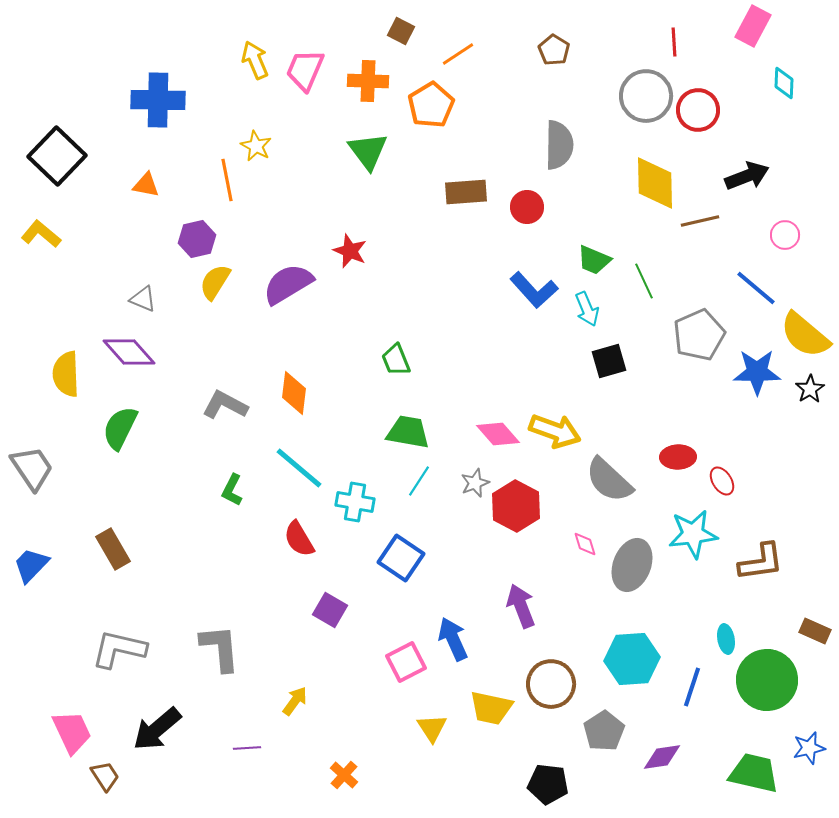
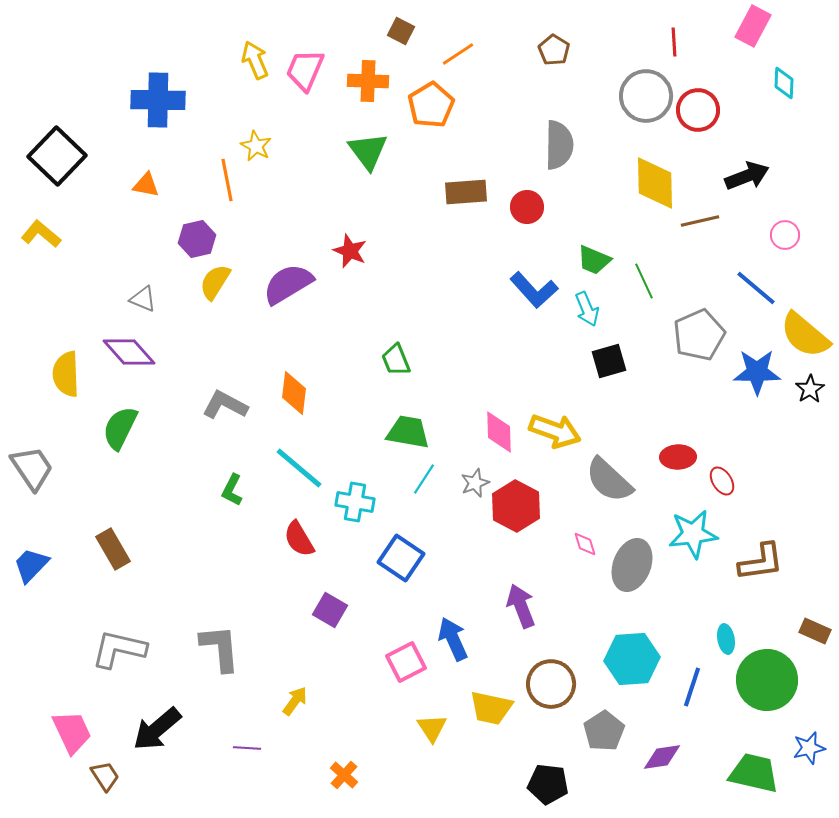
pink diamond at (498, 434): moved 1 px right, 2 px up; rotated 39 degrees clockwise
cyan line at (419, 481): moved 5 px right, 2 px up
purple line at (247, 748): rotated 8 degrees clockwise
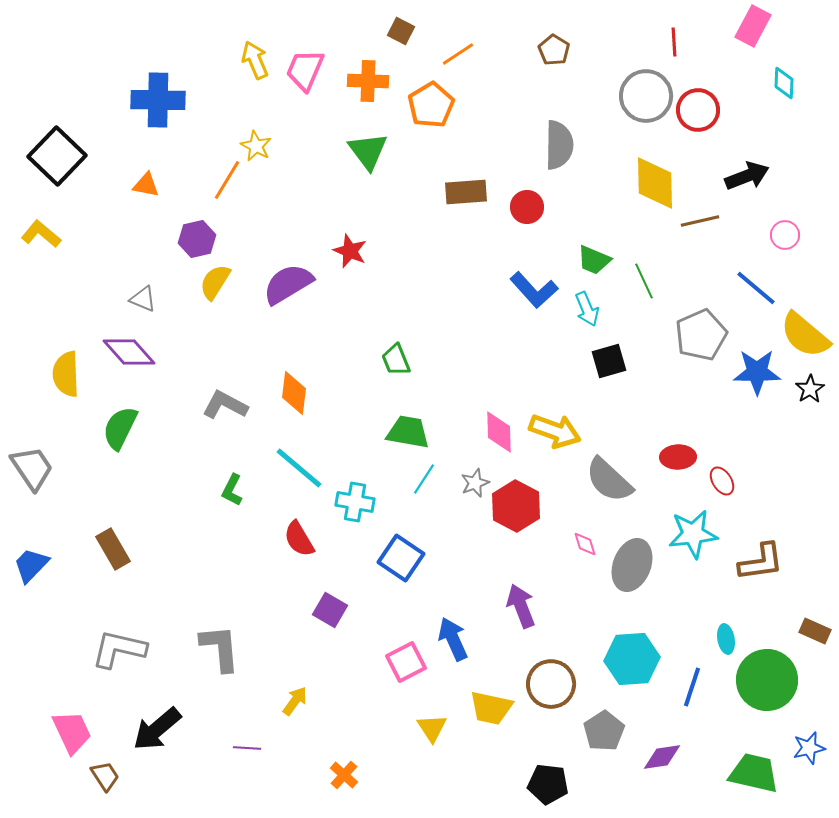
orange line at (227, 180): rotated 42 degrees clockwise
gray pentagon at (699, 335): moved 2 px right
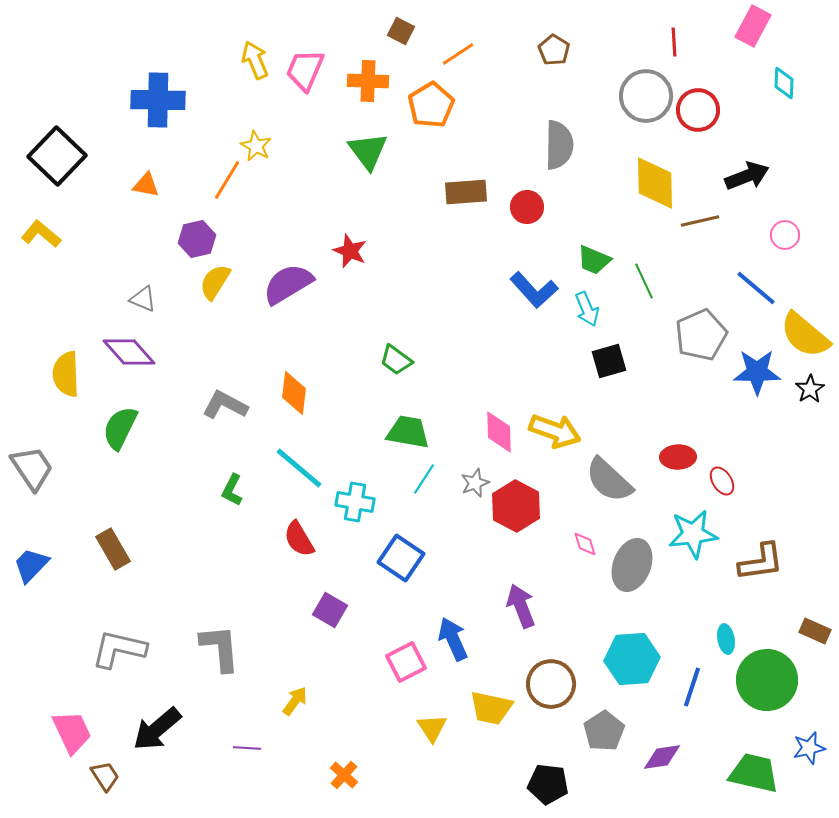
green trapezoid at (396, 360): rotated 32 degrees counterclockwise
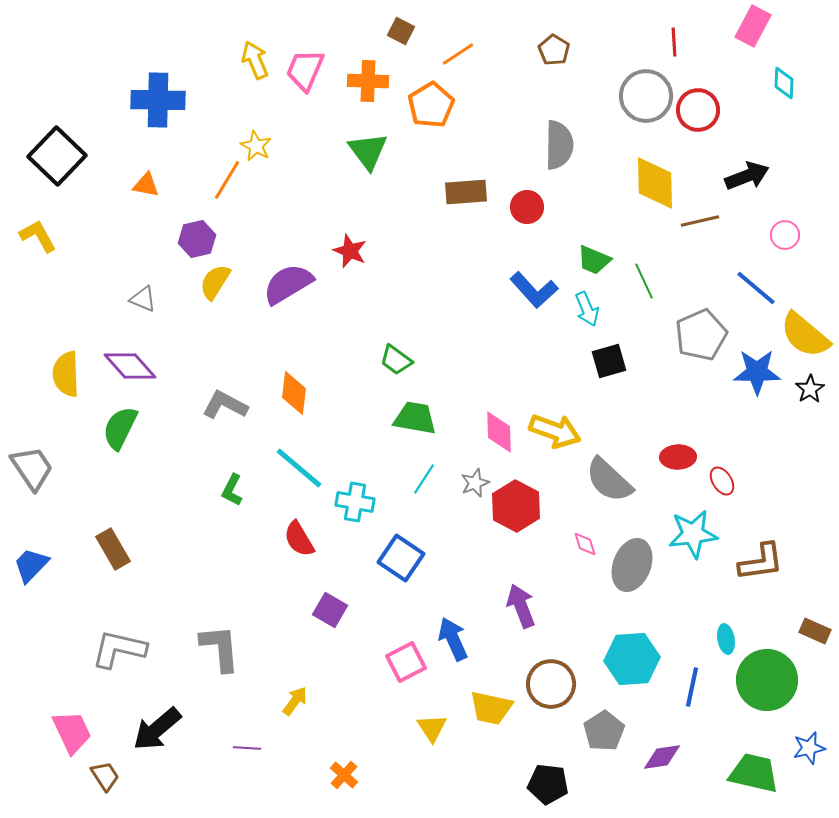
yellow L-shape at (41, 234): moved 3 px left, 2 px down; rotated 21 degrees clockwise
purple diamond at (129, 352): moved 1 px right, 14 px down
green trapezoid at (408, 432): moved 7 px right, 14 px up
blue line at (692, 687): rotated 6 degrees counterclockwise
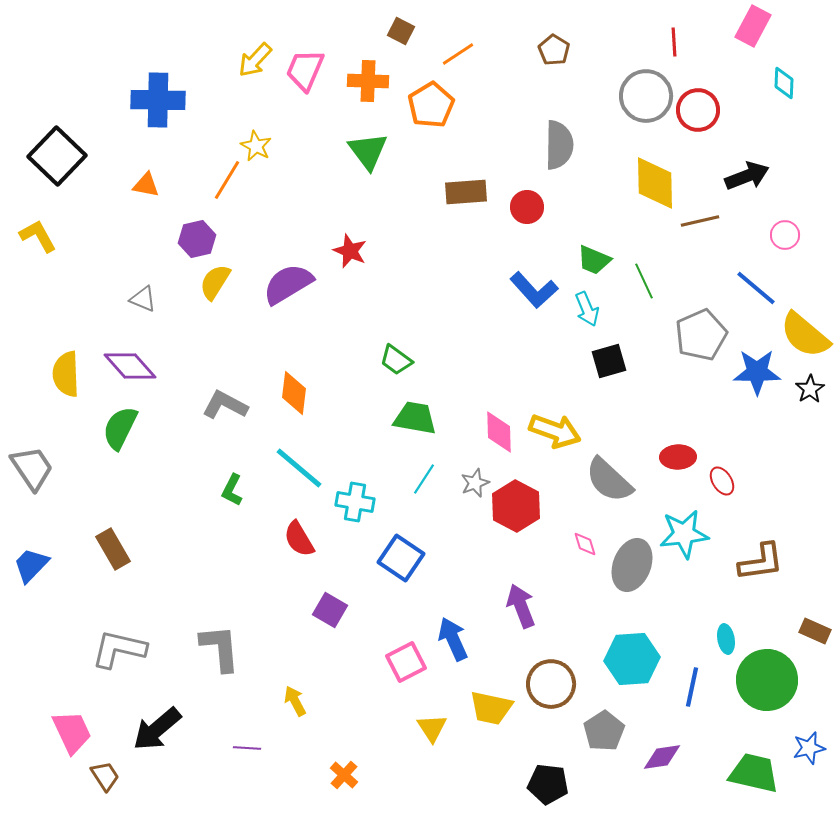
yellow arrow at (255, 60): rotated 114 degrees counterclockwise
cyan star at (693, 534): moved 9 px left
yellow arrow at (295, 701): rotated 64 degrees counterclockwise
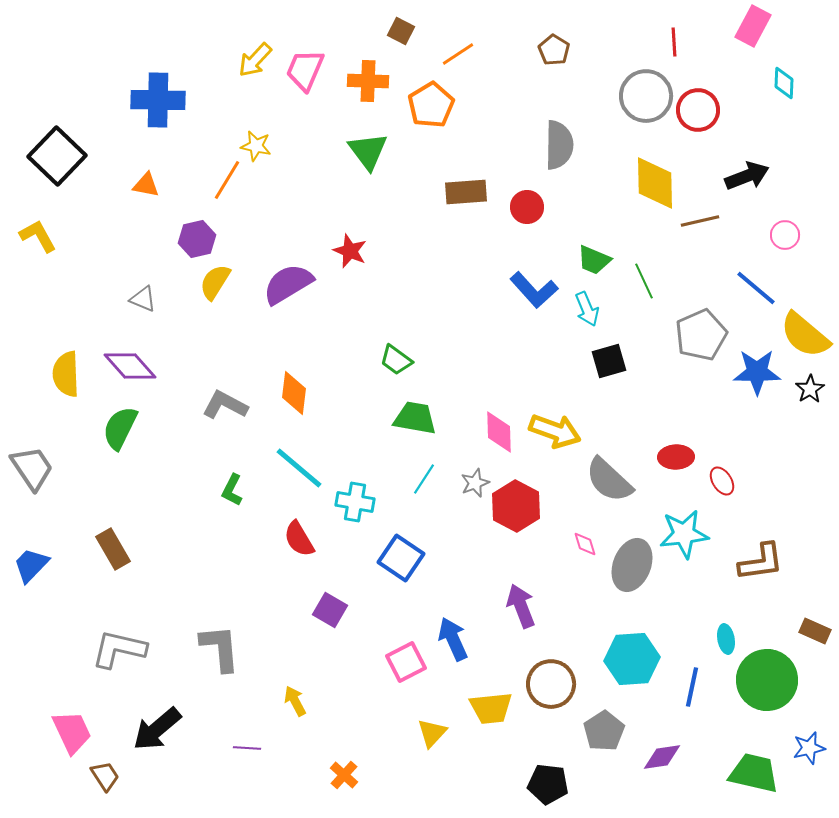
yellow star at (256, 146): rotated 16 degrees counterclockwise
red ellipse at (678, 457): moved 2 px left
yellow trapezoid at (491, 708): rotated 18 degrees counterclockwise
yellow triangle at (432, 728): moved 5 px down; rotated 16 degrees clockwise
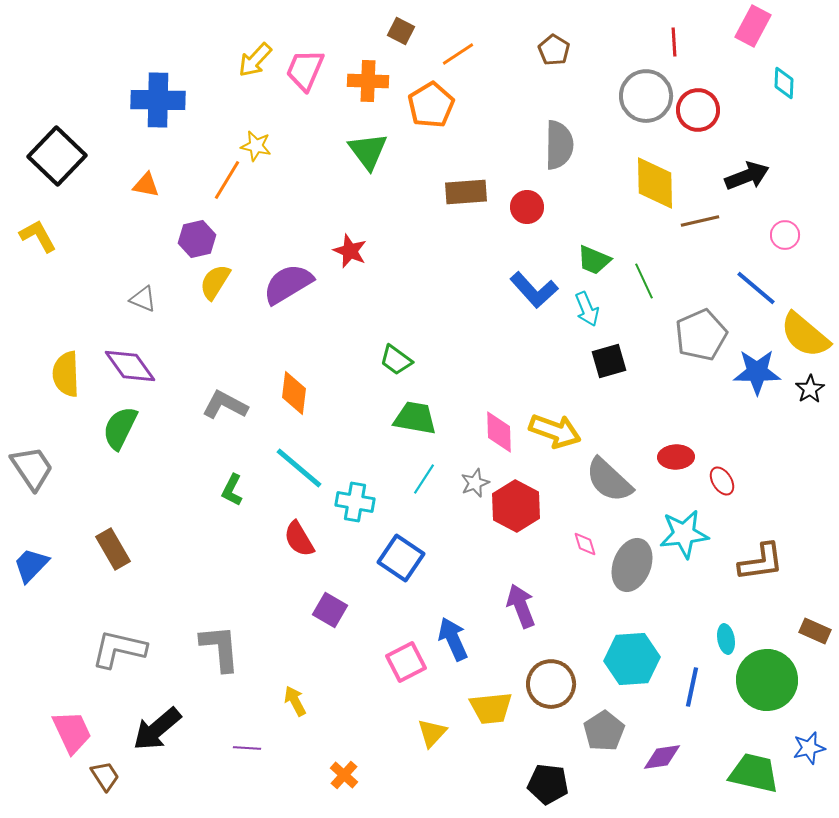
purple diamond at (130, 366): rotated 6 degrees clockwise
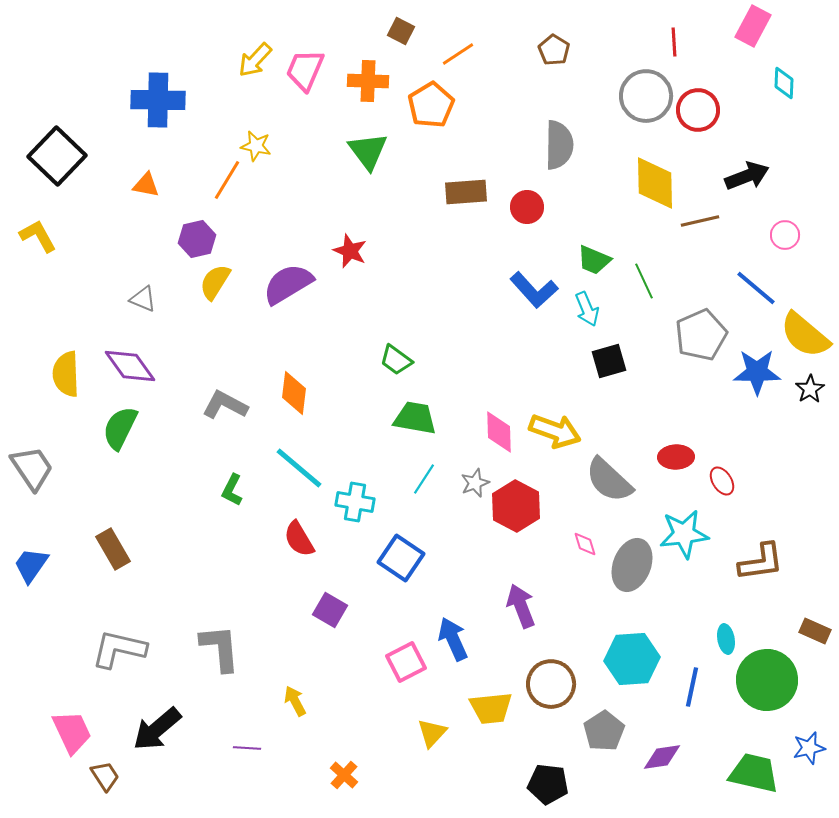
blue trapezoid at (31, 565): rotated 9 degrees counterclockwise
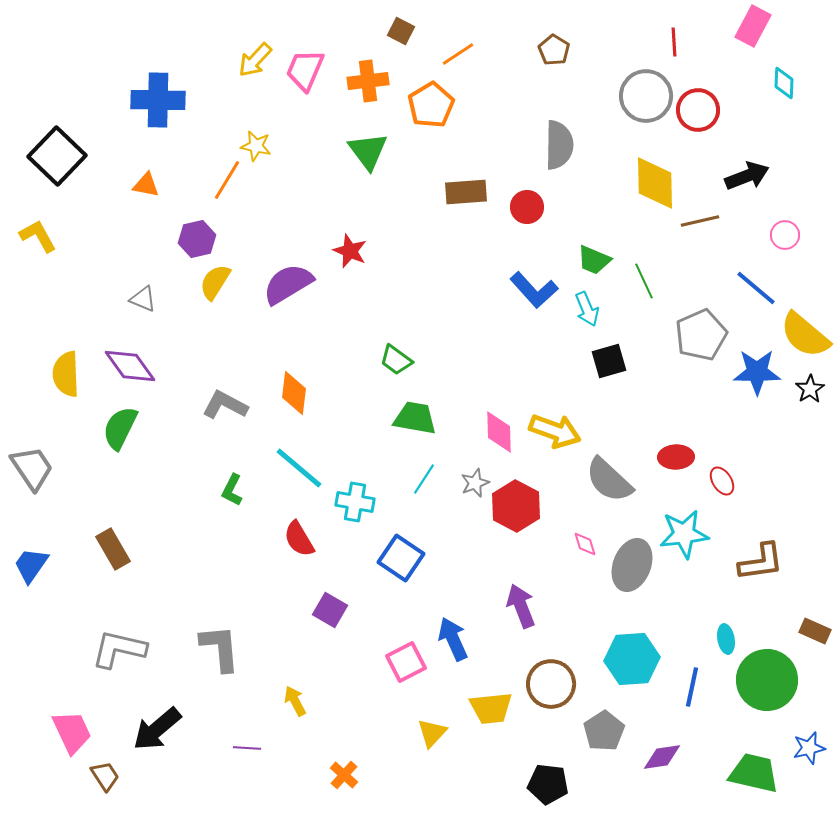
orange cross at (368, 81): rotated 9 degrees counterclockwise
